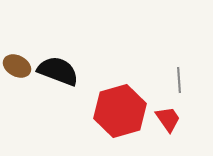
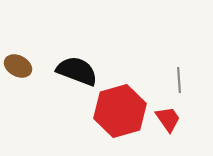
brown ellipse: moved 1 px right
black semicircle: moved 19 px right
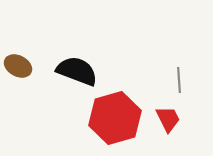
red hexagon: moved 5 px left, 7 px down
red trapezoid: rotated 8 degrees clockwise
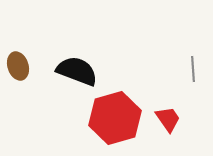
brown ellipse: rotated 44 degrees clockwise
gray line: moved 14 px right, 11 px up
red trapezoid: rotated 8 degrees counterclockwise
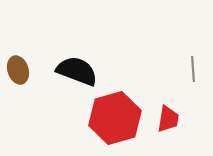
brown ellipse: moved 4 px down
red trapezoid: rotated 44 degrees clockwise
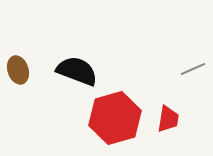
gray line: rotated 70 degrees clockwise
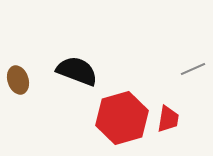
brown ellipse: moved 10 px down
red hexagon: moved 7 px right
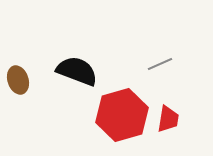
gray line: moved 33 px left, 5 px up
red hexagon: moved 3 px up
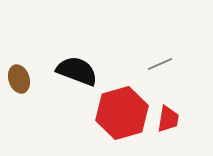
brown ellipse: moved 1 px right, 1 px up
red hexagon: moved 2 px up
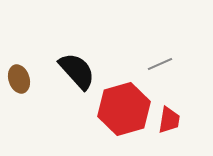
black semicircle: rotated 27 degrees clockwise
red hexagon: moved 2 px right, 4 px up
red trapezoid: moved 1 px right, 1 px down
